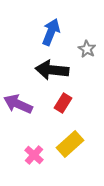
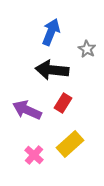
purple arrow: moved 9 px right, 6 px down
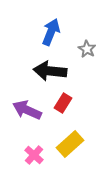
black arrow: moved 2 px left, 1 px down
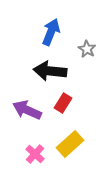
pink cross: moved 1 px right, 1 px up
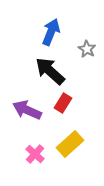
black arrow: rotated 36 degrees clockwise
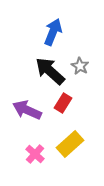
blue arrow: moved 2 px right
gray star: moved 7 px left, 17 px down
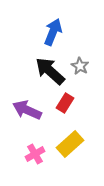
red rectangle: moved 2 px right
pink cross: rotated 18 degrees clockwise
